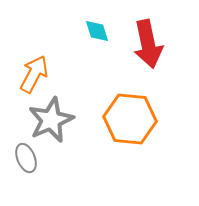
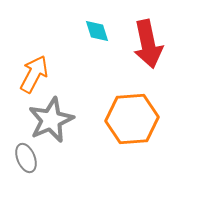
orange hexagon: moved 2 px right; rotated 9 degrees counterclockwise
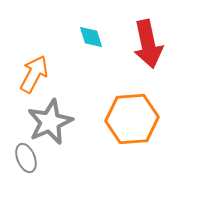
cyan diamond: moved 6 px left, 6 px down
gray star: moved 1 px left, 2 px down
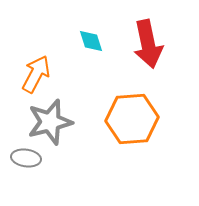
cyan diamond: moved 4 px down
orange arrow: moved 2 px right
gray star: rotated 9 degrees clockwise
gray ellipse: rotated 60 degrees counterclockwise
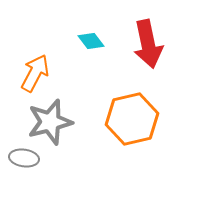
cyan diamond: rotated 20 degrees counterclockwise
orange arrow: moved 1 px left, 1 px up
orange hexagon: rotated 9 degrees counterclockwise
gray ellipse: moved 2 px left
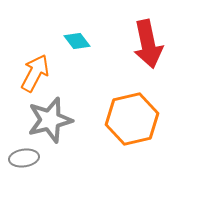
cyan diamond: moved 14 px left
gray star: moved 2 px up
gray ellipse: rotated 16 degrees counterclockwise
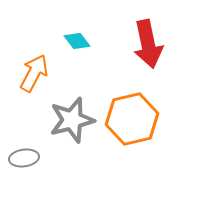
orange arrow: moved 1 px left
gray star: moved 22 px right
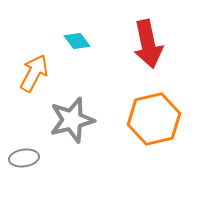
orange hexagon: moved 22 px right
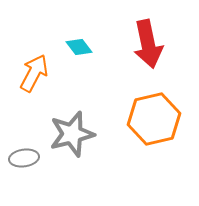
cyan diamond: moved 2 px right, 6 px down
gray star: moved 14 px down
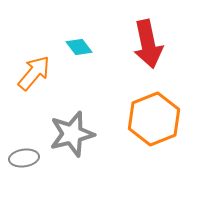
orange arrow: rotated 12 degrees clockwise
orange hexagon: rotated 9 degrees counterclockwise
